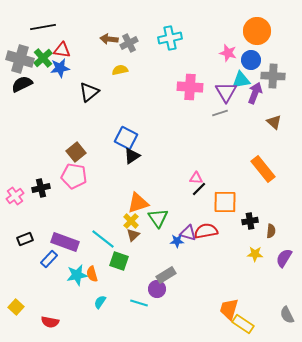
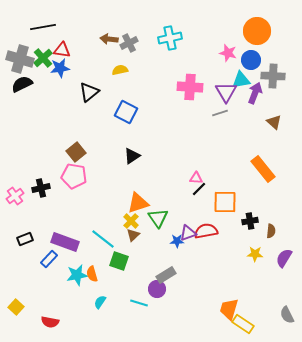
blue square at (126, 138): moved 26 px up
purple triangle at (188, 233): rotated 36 degrees counterclockwise
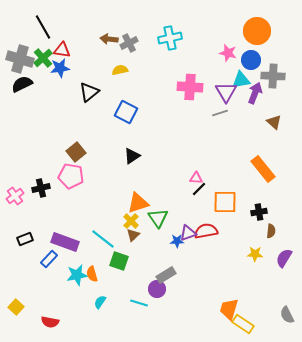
black line at (43, 27): rotated 70 degrees clockwise
pink pentagon at (74, 176): moved 3 px left
black cross at (250, 221): moved 9 px right, 9 px up
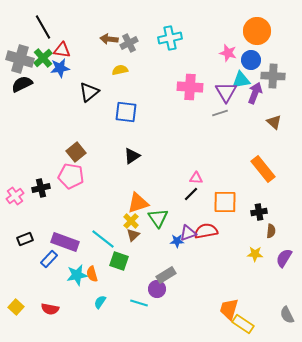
blue square at (126, 112): rotated 20 degrees counterclockwise
black line at (199, 189): moved 8 px left, 5 px down
red semicircle at (50, 322): moved 13 px up
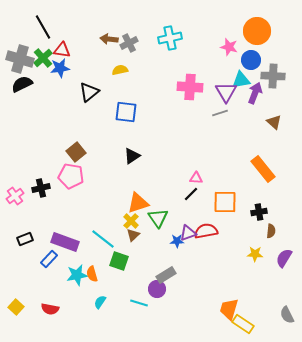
pink star at (228, 53): moved 1 px right, 6 px up
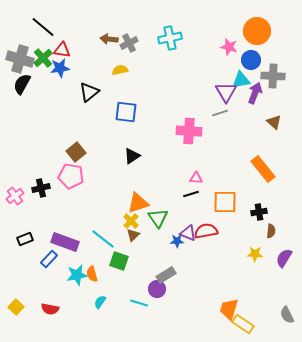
black line at (43, 27): rotated 20 degrees counterclockwise
black semicircle at (22, 84): rotated 35 degrees counterclockwise
pink cross at (190, 87): moved 1 px left, 44 px down
black line at (191, 194): rotated 28 degrees clockwise
purple triangle at (188, 233): rotated 42 degrees clockwise
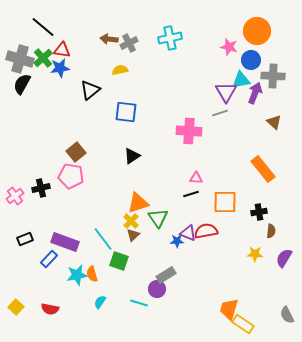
black triangle at (89, 92): moved 1 px right, 2 px up
cyan line at (103, 239): rotated 15 degrees clockwise
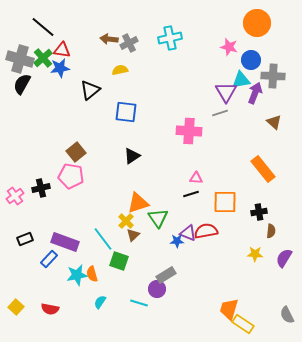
orange circle at (257, 31): moved 8 px up
yellow cross at (131, 221): moved 5 px left
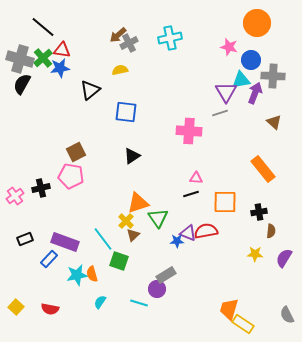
brown arrow at (109, 39): moved 9 px right, 4 px up; rotated 48 degrees counterclockwise
brown square at (76, 152): rotated 12 degrees clockwise
